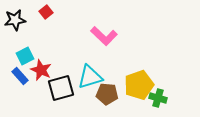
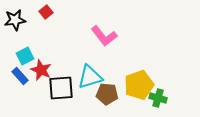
pink L-shape: rotated 8 degrees clockwise
black square: rotated 12 degrees clockwise
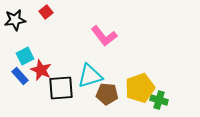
cyan triangle: moved 1 px up
yellow pentagon: moved 1 px right, 3 px down
green cross: moved 1 px right, 2 px down
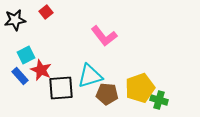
cyan square: moved 1 px right, 1 px up
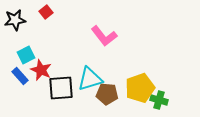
cyan triangle: moved 3 px down
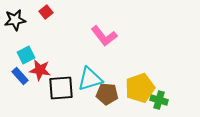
red star: moved 1 px left; rotated 15 degrees counterclockwise
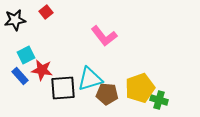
red star: moved 2 px right
black square: moved 2 px right
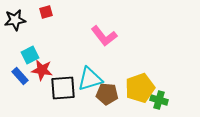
red square: rotated 24 degrees clockwise
cyan square: moved 4 px right
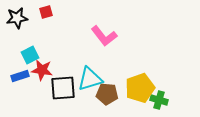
black star: moved 2 px right, 2 px up
blue rectangle: rotated 66 degrees counterclockwise
